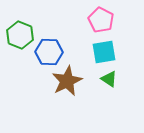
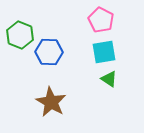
brown star: moved 16 px left, 21 px down; rotated 16 degrees counterclockwise
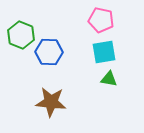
pink pentagon: rotated 15 degrees counterclockwise
green hexagon: moved 1 px right
green triangle: rotated 24 degrees counterclockwise
brown star: rotated 24 degrees counterclockwise
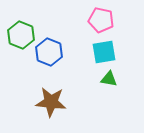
blue hexagon: rotated 20 degrees clockwise
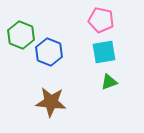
green triangle: moved 3 px down; rotated 30 degrees counterclockwise
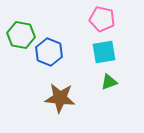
pink pentagon: moved 1 px right, 1 px up
green hexagon: rotated 12 degrees counterclockwise
brown star: moved 9 px right, 4 px up
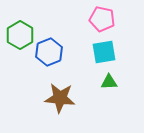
green hexagon: moved 1 px left; rotated 20 degrees clockwise
blue hexagon: rotated 16 degrees clockwise
green triangle: rotated 18 degrees clockwise
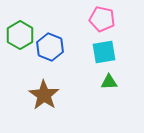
blue hexagon: moved 1 px right, 5 px up; rotated 16 degrees counterclockwise
brown star: moved 16 px left, 3 px up; rotated 28 degrees clockwise
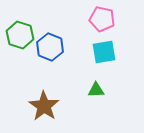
green hexagon: rotated 12 degrees counterclockwise
green triangle: moved 13 px left, 8 px down
brown star: moved 11 px down
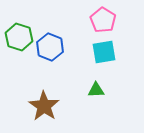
pink pentagon: moved 1 px right, 1 px down; rotated 20 degrees clockwise
green hexagon: moved 1 px left, 2 px down
